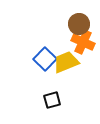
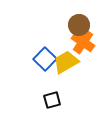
brown circle: moved 1 px down
orange cross: rotated 10 degrees clockwise
yellow trapezoid: rotated 8 degrees counterclockwise
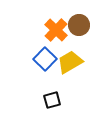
orange cross: moved 27 px left, 12 px up; rotated 10 degrees clockwise
yellow trapezoid: moved 4 px right
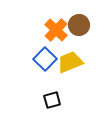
yellow trapezoid: rotated 8 degrees clockwise
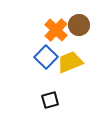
blue square: moved 1 px right, 2 px up
black square: moved 2 px left
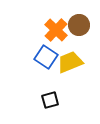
blue square: rotated 10 degrees counterclockwise
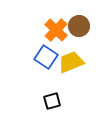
brown circle: moved 1 px down
yellow trapezoid: moved 1 px right
black square: moved 2 px right, 1 px down
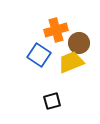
brown circle: moved 17 px down
orange cross: rotated 30 degrees clockwise
blue square: moved 7 px left, 2 px up
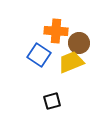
orange cross: moved 1 px down; rotated 20 degrees clockwise
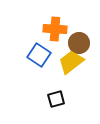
orange cross: moved 1 px left, 2 px up
yellow trapezoid: rotated 16 degrees counterclockwise
black square: moved 4 px right, 2 px up
